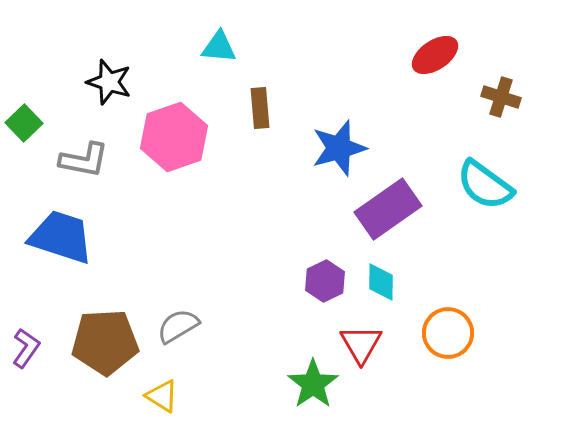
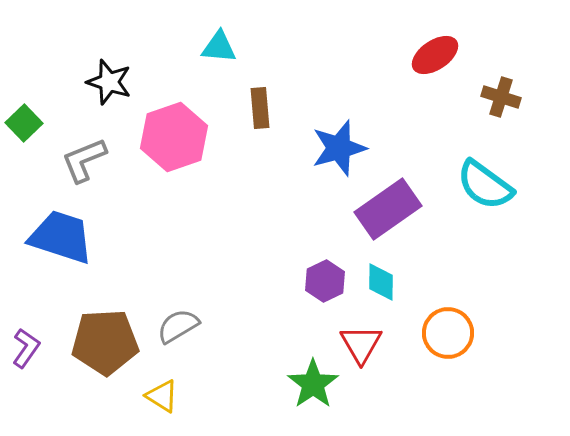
gray L-shape: rotated 147 degrees clockwise
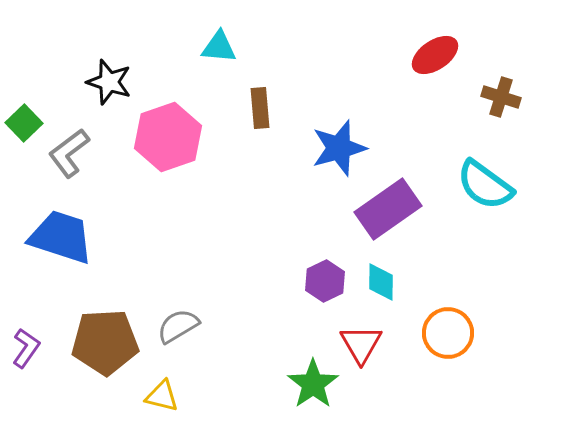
pink hexagon: moved 6 px left
gray L-shape: moved 15 px left, 7 px up; rotated 15 degrees counterclockwise
yellow triangle: rotated 18 degrees counterclockwise
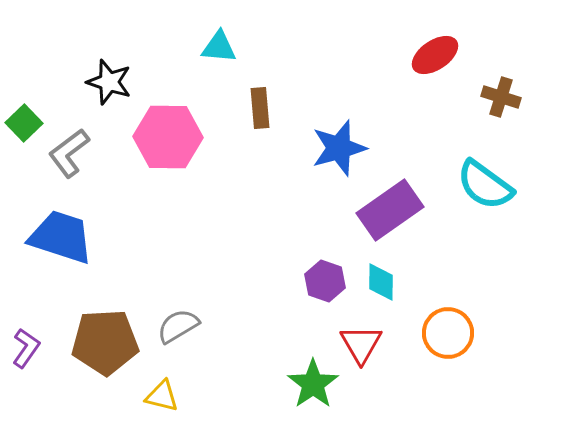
pink hexagon: rotated 20 degrees clockwise
purple rectangle: moved 2 px right, 1 px down
purple hexagon: rotated 15 degrees counterclockwise
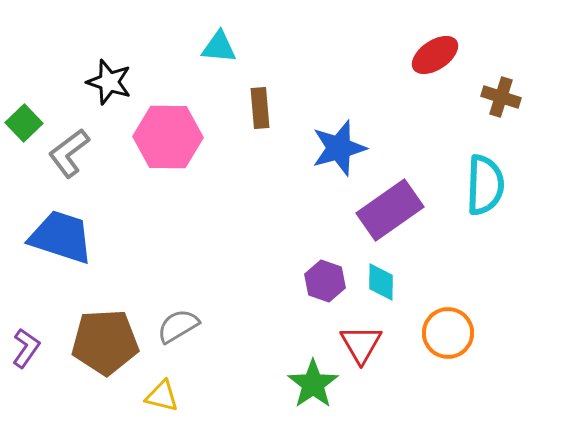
cyan semicircle: rotated 124 degrees counterclockwise
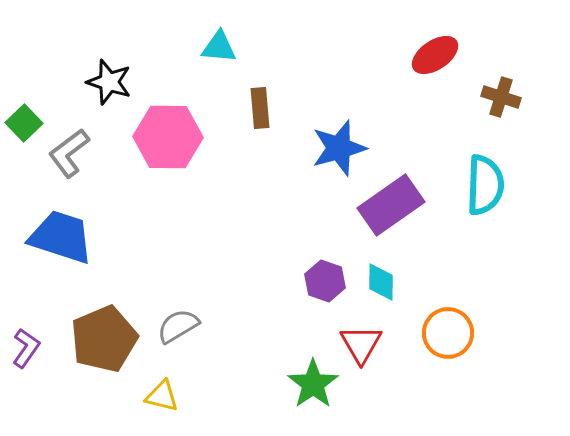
purple rectangle: moved 1 px right, 5 px up
brown pentagon: moved 1 px left, 3 px up; rotated 20 degrees counterclockwise
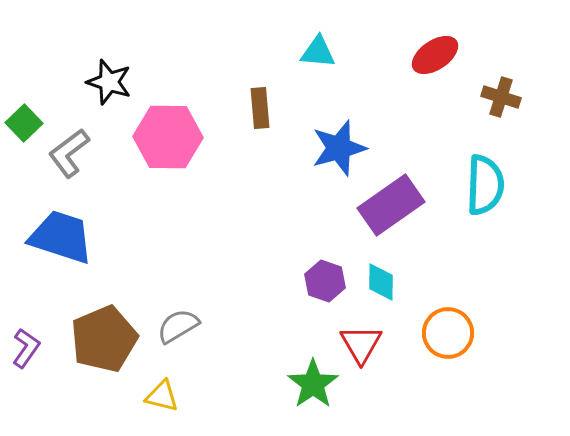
cyan triangle: moved 99 px right, 5 px down
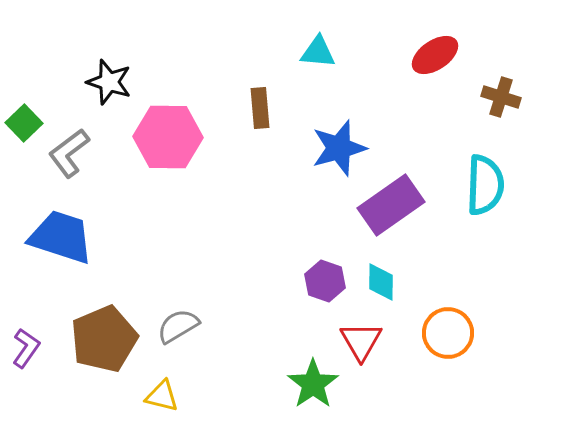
red triangle: moved 3 px up
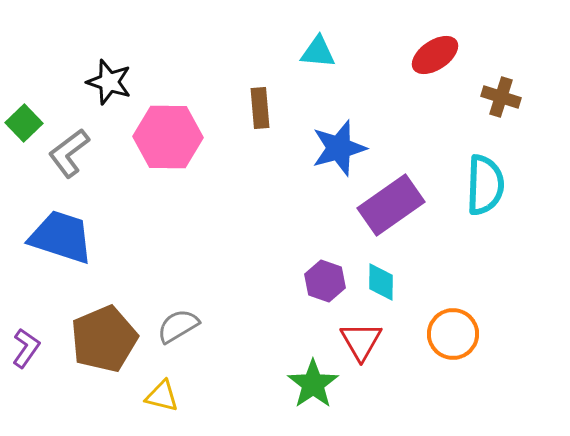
orange circle: moved 5 px right, 1 px down
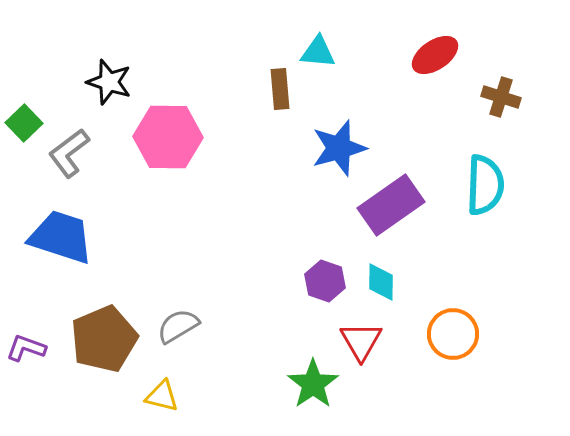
brown rectangle: moved 20 px right, 19 px up
purple L-shape: rotated 105 degrees counterclockwise
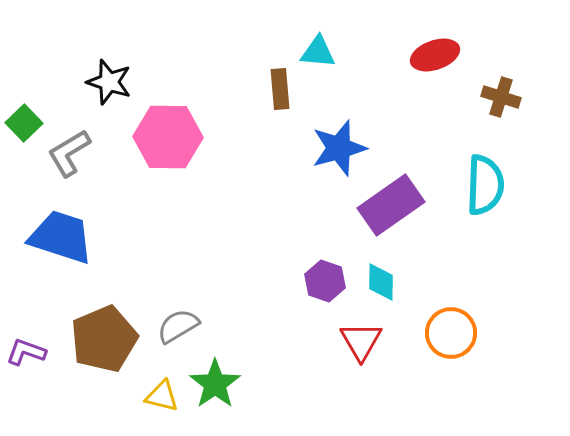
red ellipse: rotated 15 degrees clockwise
gray L-shape: rotated 6 degrees clockwise
orange circle: moved 2 px left, 1 px up
purple L-shape: moved 4 px down
green star: moved 98 px left
